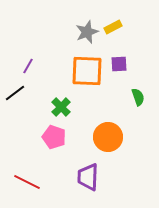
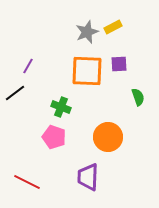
green cross: rotated 24 degrees counterclockwise
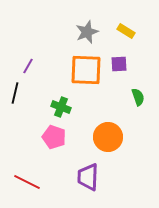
yellow rectangle: moved 13 px right, 4 px down; rotated 60 degrees clockwise
orange square: moved 1 px left, 1 px up
black line: rotated 40 degrees counterclockwise
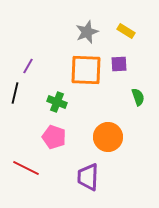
green cross: moved 4 px left, 5 px up
red line: moved 1 px left, 14 px up
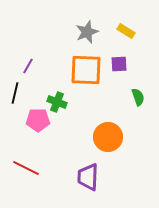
pink pentagon: moved 16 px left, 17 px up; rotated 20 degrees counterclockwise
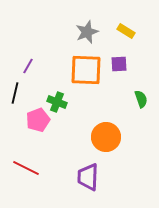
green semicircle: moved 3 px right, 2 px down
pink pentagon: rotated 20 degrees counterclockwise
orange circle: moved 2 px left
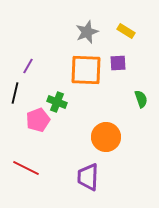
purple square: moved 1 px left, 1 px up
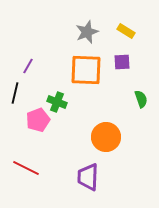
purple square: moved 4 px right, 1 px up
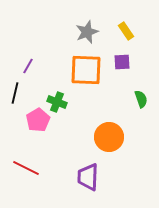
yellow rectangle: rotated 24 degrees clockwise
pink pentagon: rotated 10 degrees counterclockwise
orange circle: moved 3 px right
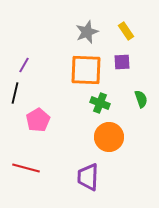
purple line: moved 4 px left, 1 px up
green cross: moved 43 px right, 1 px down
red line: rotated 12 degrees counterclockwise
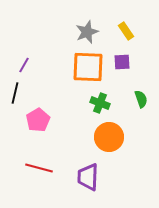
orange square: moved 2 px right, 3 px up
red line: moved 13 px right
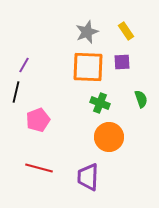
black line: moved 1 px right, 1 px up
pink pentagon: rotated 10 degrees clockwise
